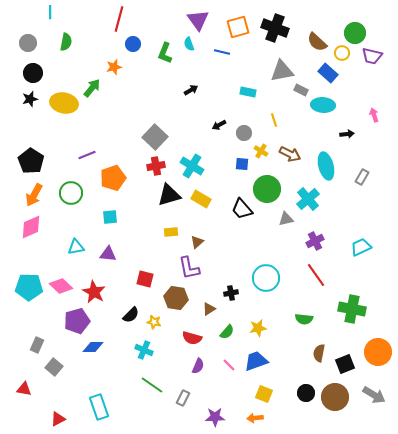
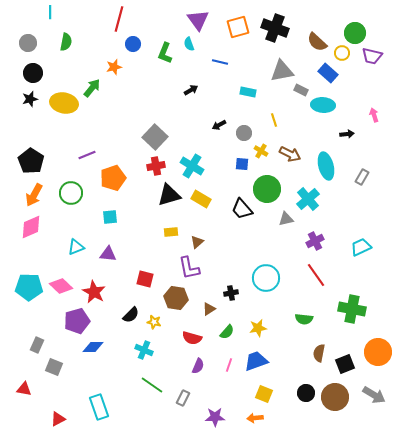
blue line at (222, 52): moved 2 px left, 10 px down
cyan triangle at (76, 247): rotated 12 degrees counterclockwise
pink line at (229, 365): rotated 64 degrees clockwise
gray square at (54, 367): rotated 18 degrees counterclockwise
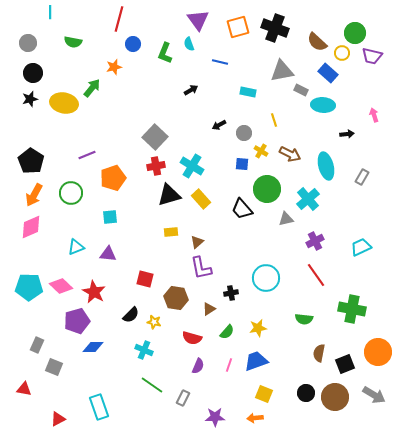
green semicircle at (66, 42): moved 7 px right; rotated 90 degrees clockwise
yellow rectangle at (201, 199): rotated 18 degrees clockwise
purple L-shape at (189, 268): moved 12 px right
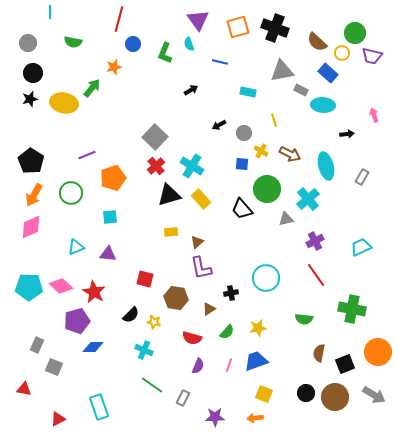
red cross at (156, 166): rotated 30 degrees counterclockwise
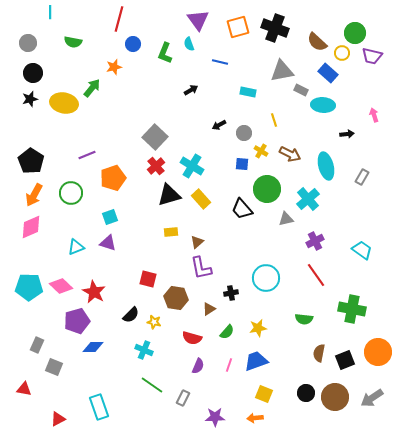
cyan square at (110, 217): rotated 14 degrees counterclockwise
cyan trapezoid at (361, 247): moved 1 px right, 3 px down; rotated 60 degrees clockwise
purple triangle at (108, 254): moved 11 px up; rotated 12 degrees clockwise
red square at (145, 279): moved 3 px right
black square at (345, 364): moved 4 px up
gray arrow at (374, 395): moved 2 px left, 3 px down; rotated 115 degrees clockwise
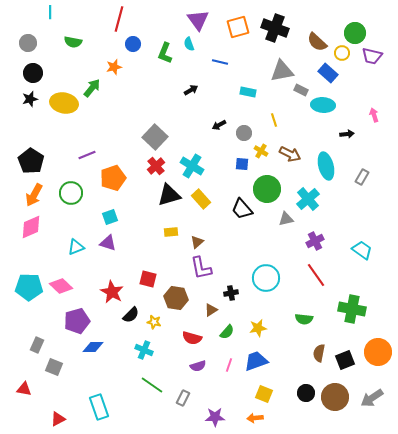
red star at (94, 292): moved 18 px right
brown triangle at (209, 309): moved 2 px right, 1 px down
purple semicircle at (198, 366): rotated 49 degrees clockwise
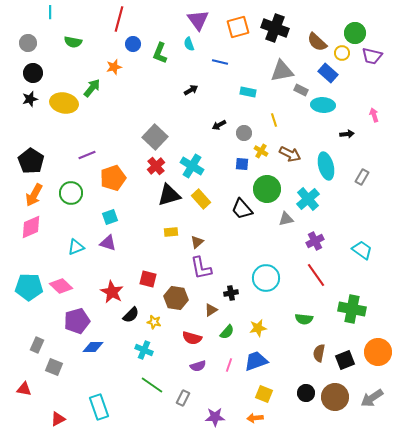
green L-shape at (165, 53): moved 5 px left
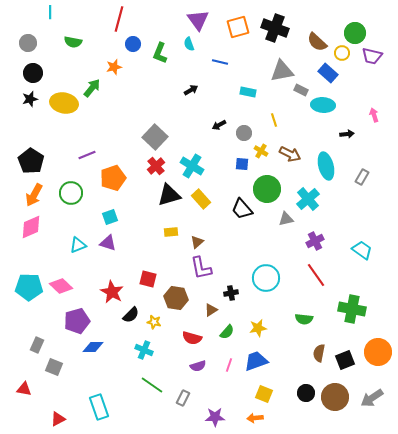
cyan triangle at (76, 247): moved 2 px right, 2 px up
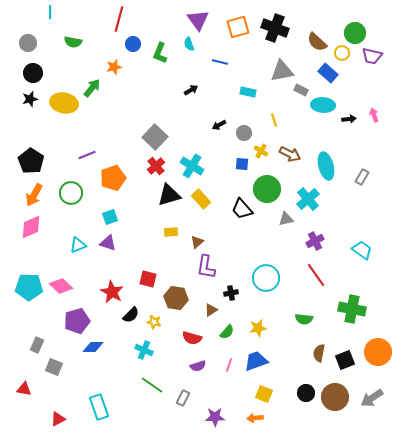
black arrow at (347, 134): moved 2 px right, 15 px up
purple L-shape at (201, 268): moved 5 px right, 1 px up; rotated 20 degrees clockwise
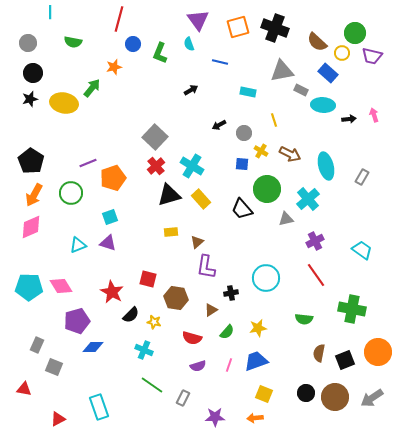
purple line at (87, 155): moved 1 px right, 8 px down
pink diamond at (61, 286): rotated 15 degrees clockwise
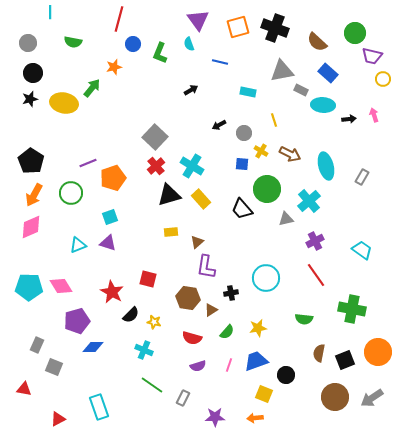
yellow circle at (342, 53): moved 41 px right, 26 px down
cyan cross at (308, 199): moved 1 px right, 2 px down
brown hexagon at (176, 298): moved 12 px right
black circle at (306, 393): moved 20 px left, 18 px up
